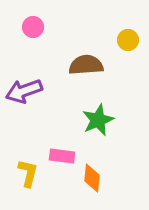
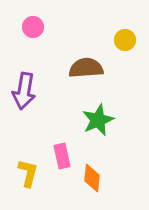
yellow circle: moved 3 px left
brown semicircle: moved 3 px down
purple arrow: rotated 60 degrees counterclockwise
pink rectangle: rotated 70 degrees clockwise
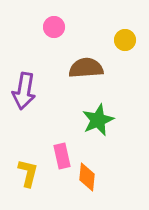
pink circle: moved 21 px right
orange diamond: moved 5 px left, 1 px up
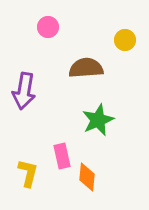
pink circle: moved 6 px left
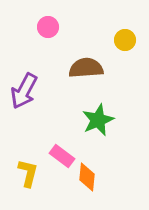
purple arrow: rotated 18 degrees clockwise
pink rectangle: rotated 40 degrees counterclockwise
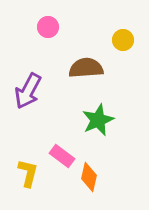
yellow circle: moved 2 px left
purple arrow: moved 4 px right
orange diamond: moved 2 px right; rotated 8 degrees clockwise
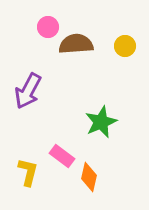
yellow circle: moved 2 px right, 6 px down
brown semicircle: moved 10 px left, 24 px up
green star: moved 3 px right, 2 px down
yellow L-shape: moved 1 px up
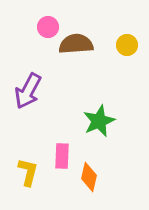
yellow circle: moved 2 px right, 1 px up
green star: moved 2 px left, 1 px up
pink rectangle: rotated 55 degrees clockwise
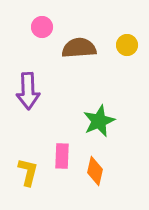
pink circle: moved 6 px left
brown semicircle: moved 3 px right, 4 px down
purple arrow: rotated 30 degrees counterclockwise
orange diamond: moved 6 px right, 6 px up
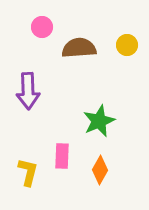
orange diamond: moved 5 px right, 1 px up; rotated 16 degrees clockwise
